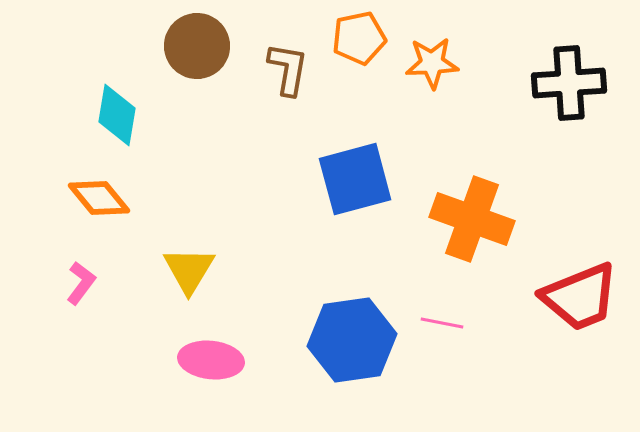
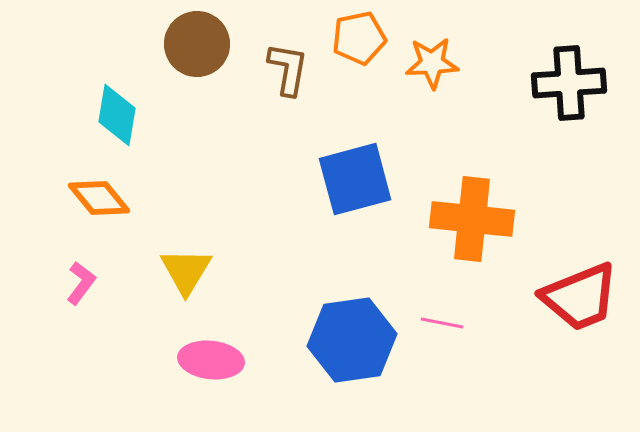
brown circle: moved 2 px up
orange cross: rotated 14 degrees counterclockwise
yellow triangle: moved 3 px left, 1 px down
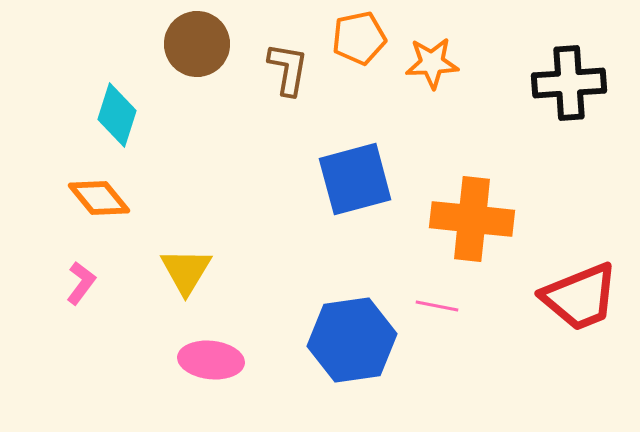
cyan diamond: rotated 8 degrees clockwise
pink line: moved 5 px left, 17 px up
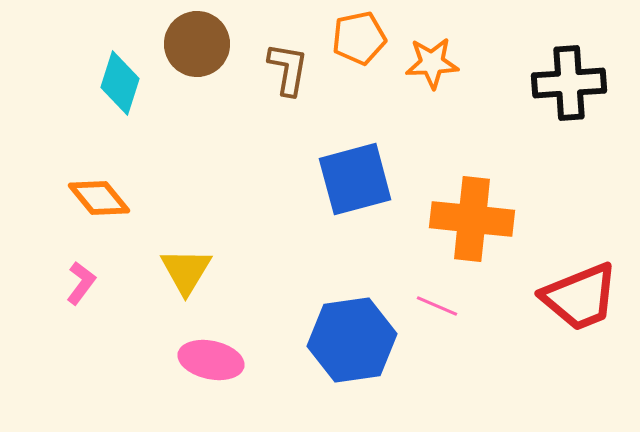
cyan diamond: moved 3 px right, 32 px up
pink line: rotated 12 degrees clockwise
pink ellipse: rotated 6 degrees clockwise
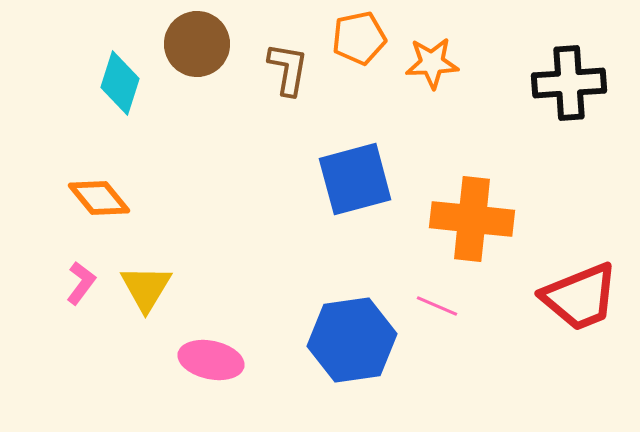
yellow triangle: moved 40 px left, 17 px down
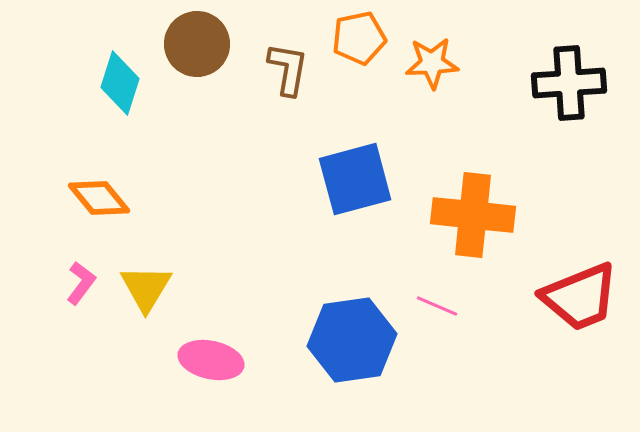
orange cross: moved 1 px right, 4 px up
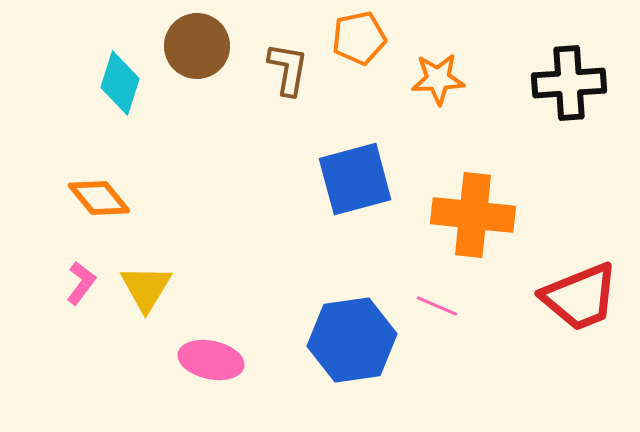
brown circle: moved 2 px down
orange star: moved 6 px right, 16 px down
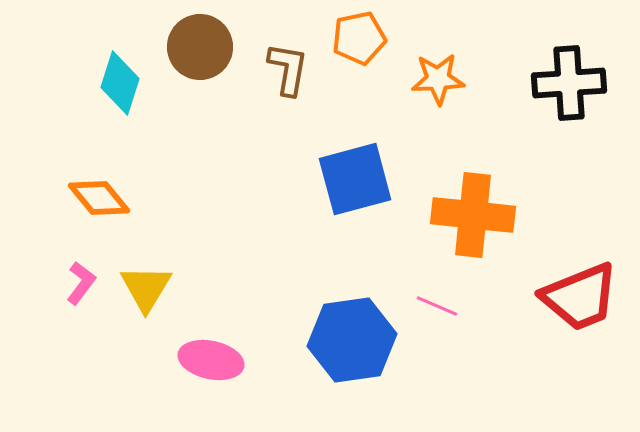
brown circle: moved 3 px right, 1 px down
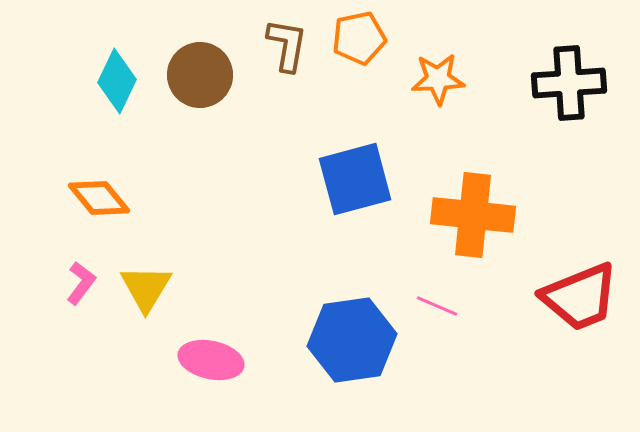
brown circle: moved 28 px down
brown L-shape: moved 1 px left, 24 px up
cyan diamond: moved 3 px left, 2 px up; rotated 8 degrees clockwise
